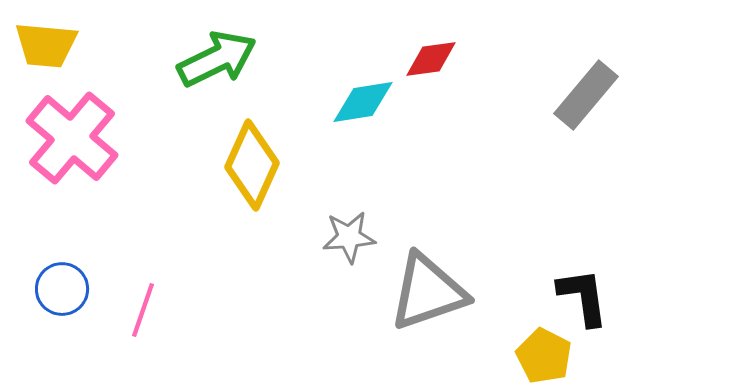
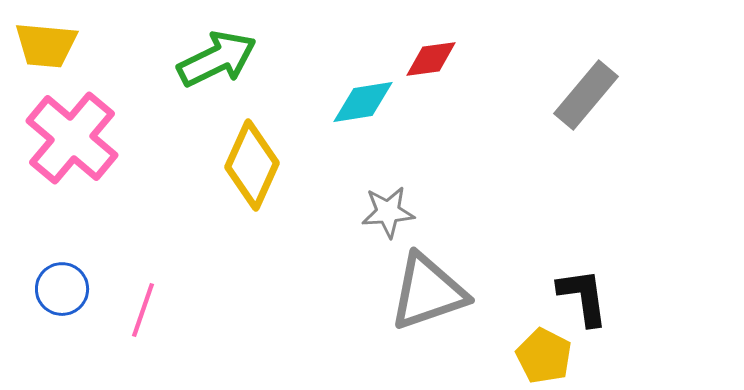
gray star: moved 39 px right, 25 px up
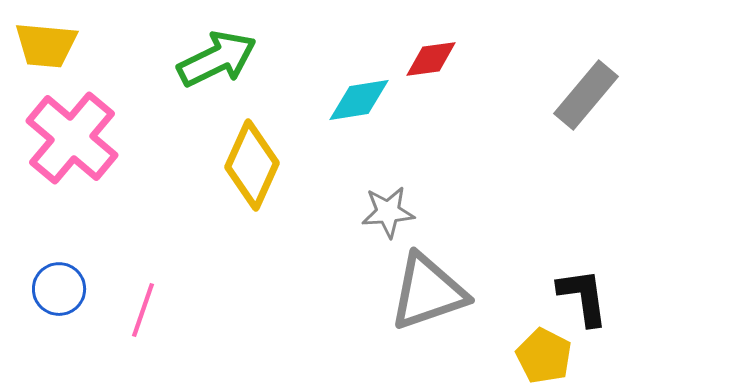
cyan diamond: moved 4 px left, 2 px up
blue circle: moved 3 px left
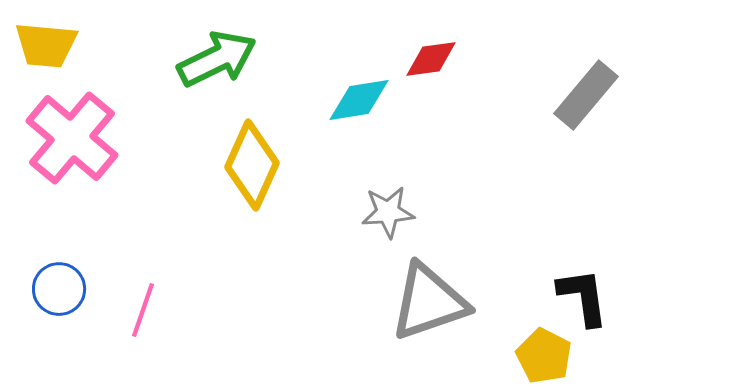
gray triangle: moved 1 px right, 10 px down
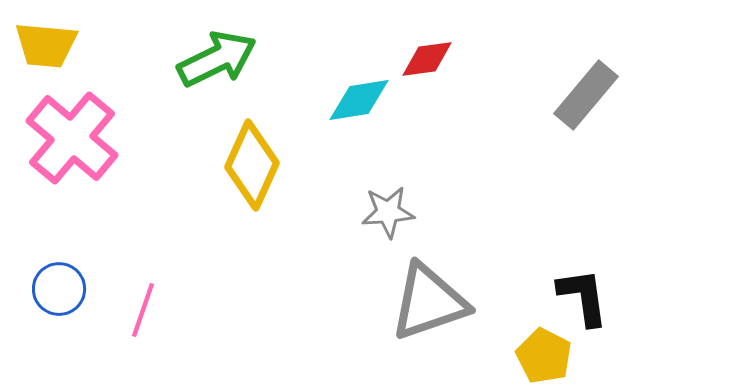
red diamond: moved 4 px left
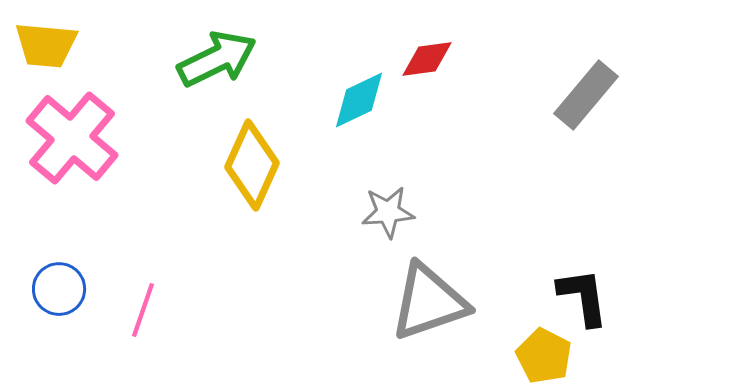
cyan diamond: rotated 16 degrees counterclockwise
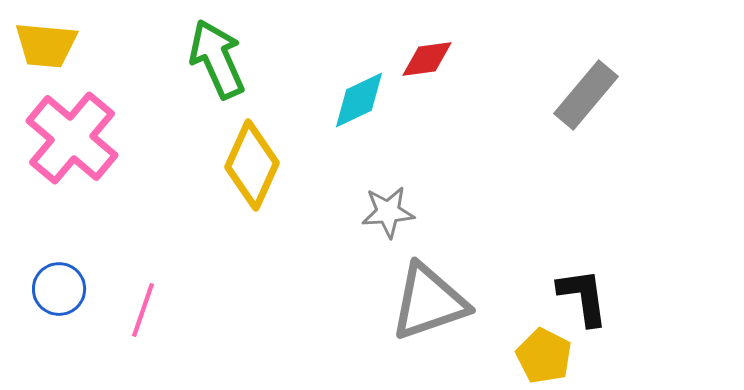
green arrow: rotated 88 degrees counterclockwise
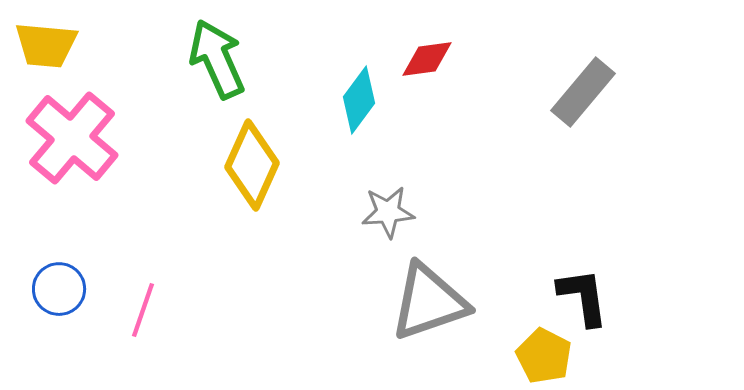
gray rectangle: moved 3 px left, 3 px up
cyan diamond: rotated 28 degrees counterclockwise
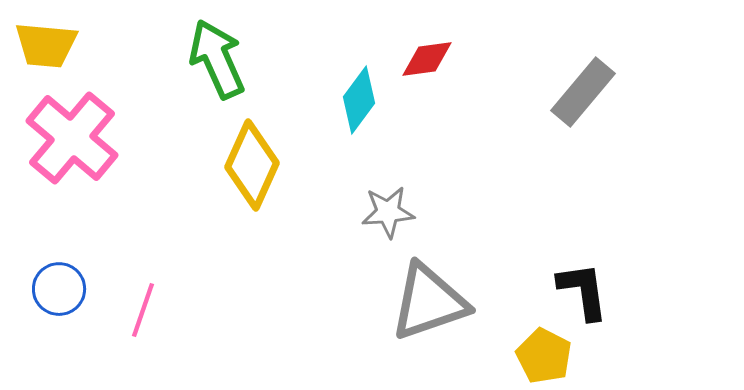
black L-shape: moved 6 px up
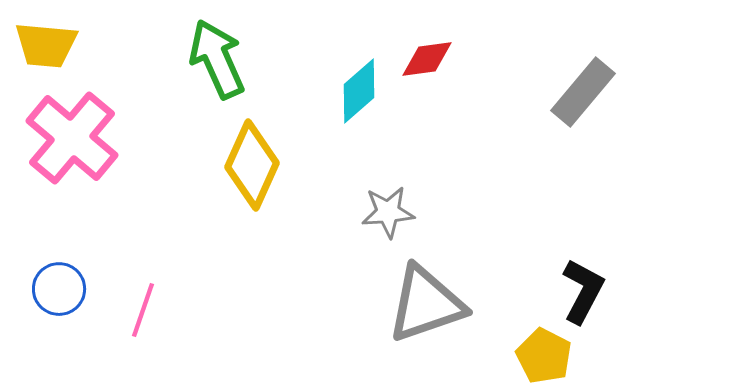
cyan diamond: moved 9 px up; rotated 12 degrees clockwise
black L-shape: rotated 36 degrees clockwise
gray triangle: moved 3 px left, 2 px down
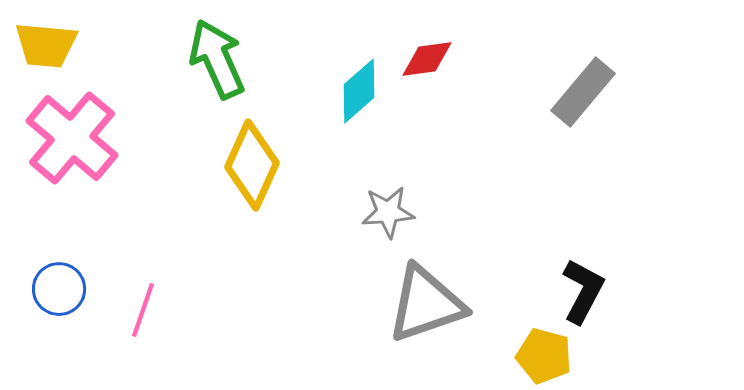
yellow pentagon: rotated 12 degrees counterclockwise
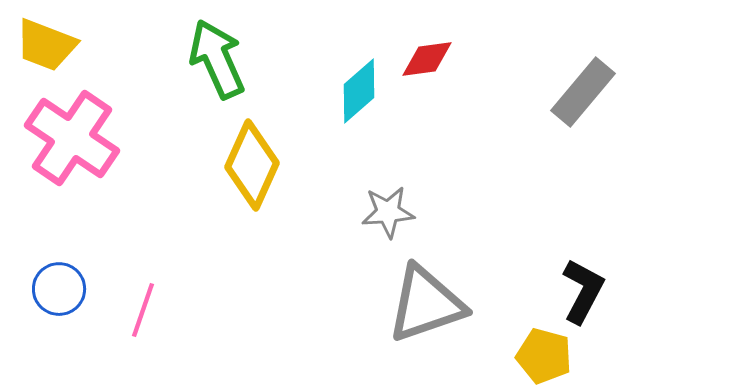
yellow trapezoid: rotated 16 degrees clockwise
pink cross: rotated 6 degrees counterclockwise
